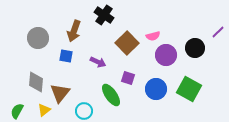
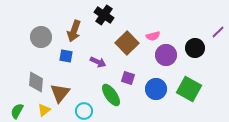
gray circle: moved 3 px right, 1 px up
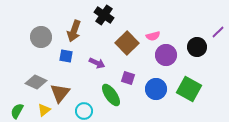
black circle: moved 2 px right, 1 px up
purple arrow: moved 1 px left, 1 px down
gray diamond: rotated 70 degrees counterclockwise
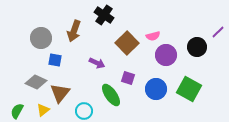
gray circle: moved 1 px down
blue square: moved 11 px left, 4 px down
yellow triangle: moved 1 px left
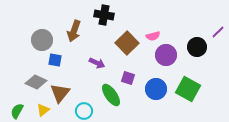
black cross: rotated 24 degrees counterclockwise
gray circle: moved 1 px right, 2 px down
green square: moved 1 px left
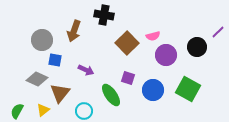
purple arrow: moved 11 px left, 7 px down
gray diamond: moved 1 px right, 3 px up
blue circle: moved 3 px left, 1 px down
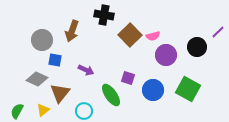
brown arrow: moved 2 px left
brown square: moved 3 px right, 8 px up
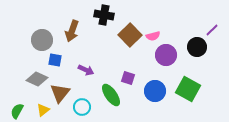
purple line: moved 6 px left, 2 px up
blue circle: moved 2 px right, 1 px down
cyan circle: moved 2 px left, 4 px up
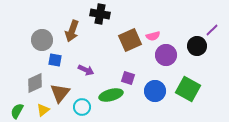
black cross: moved 4 px left, 1 px up
brown square: moved 5 px down; rotated 20 degrees clockwise
black circle: moved 1 px up
gray diamond: moved 2 px left, 4 px down; rotated 50 degrees counterclockwise
green ellipse: rotated 70 degrees counterclockwise
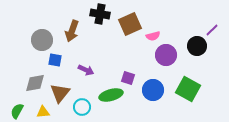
brown square: moved 16 px up
gray diamond: rotated 15 degrees clockwise
blue circle: moved 2 px left, 1 px up
yellow triangle: moved 2 px down; rotated 32 degrees clockwise
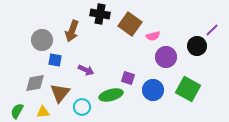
brown square: rotated 30 degrees counterclockwise
purple circle: moved 2 px down
